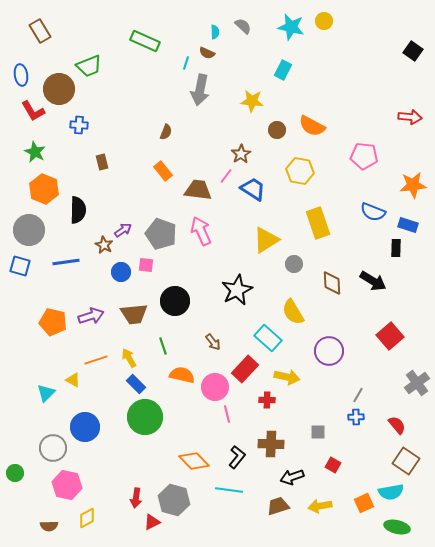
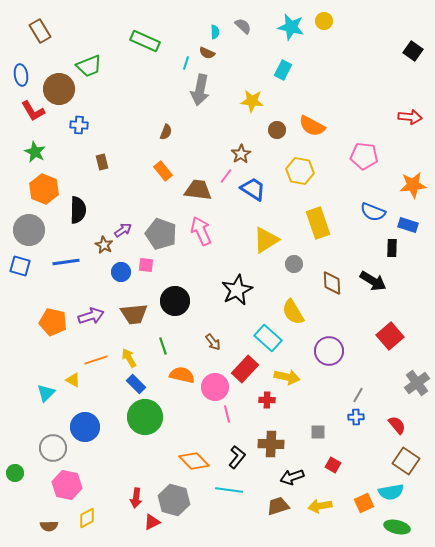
black rectangle at (396, 248): moved 4 px left
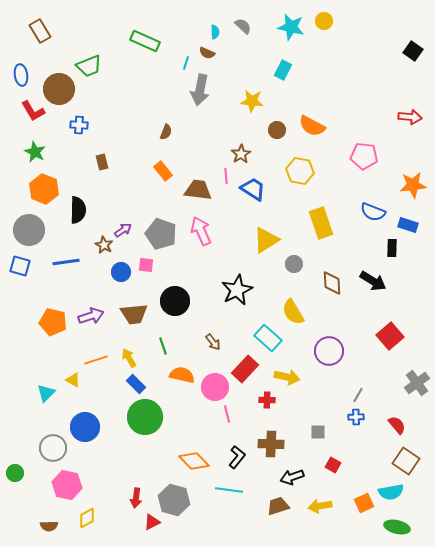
pink line at (226, 176): rotated 42 degrees counterclockwise
yellow rectangle at (318, 223): moved 3 px right
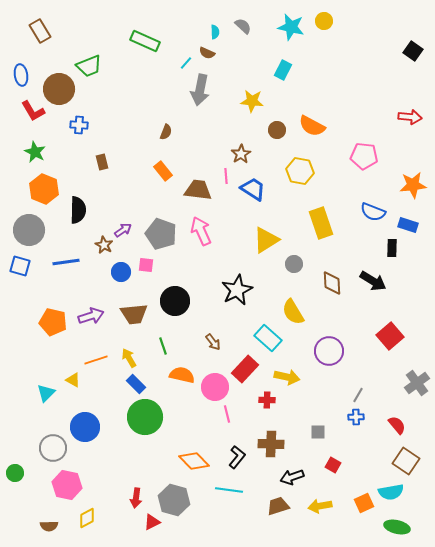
cyan line at (186, 63): rotated 24 degrees clockwise
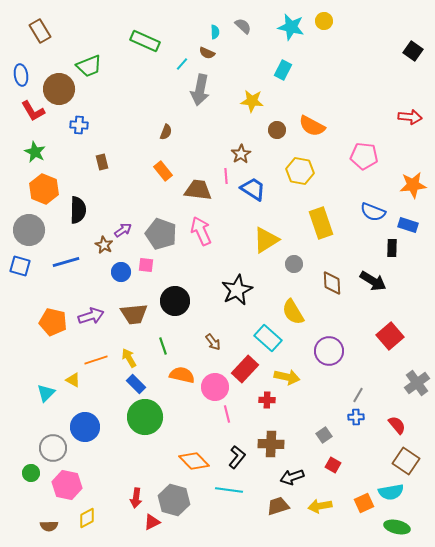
cyan line at (186, 63): moved 4 px left, 1 px down
blue line at (66, 262): rotated 8 degrees counterclockwise
gray square at (318, 432): moved 6 px right, 3 px down; rotated 35 degrees counterclockwise
green circle at (15, 473): moved 16 px right
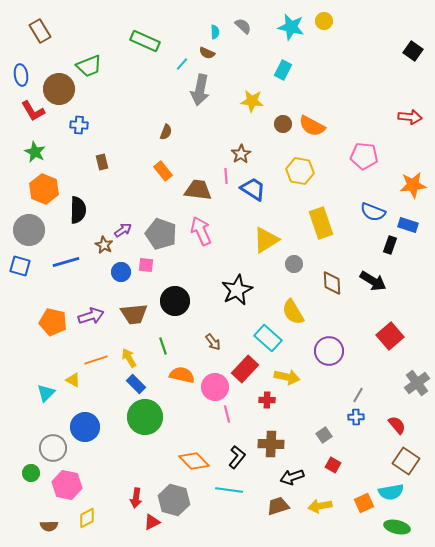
brown circle at (277, 130): moved 6 px right, 6 px up
black rectangle at (392, 248): moved 2 px left, 3 px up; rotated 18 degrees clockwise
